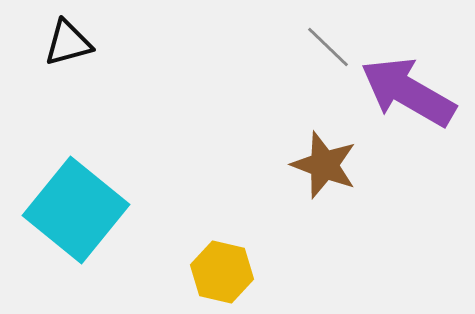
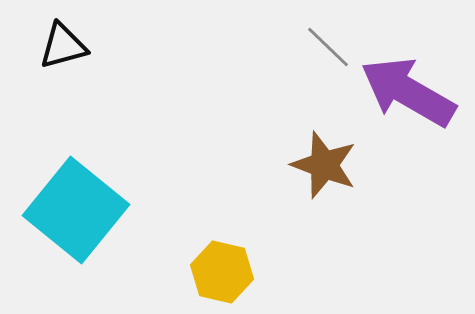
black triangle: moved 5 px left, 3 px down
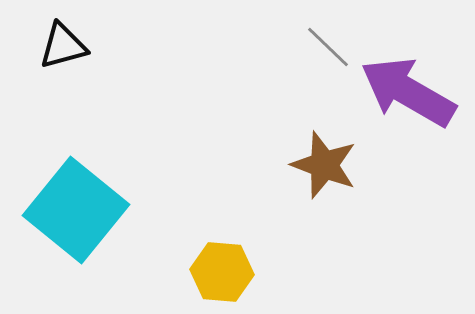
yellow hexagon: rotated 8 degrees counterclockwise
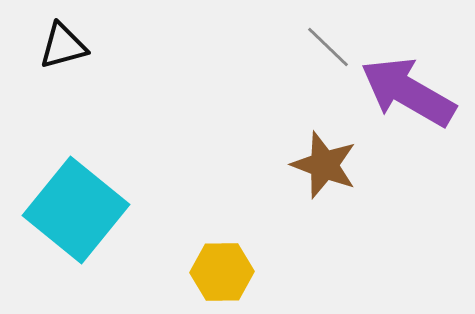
yellow hexagon: rotated 6 degrees counterclockwise
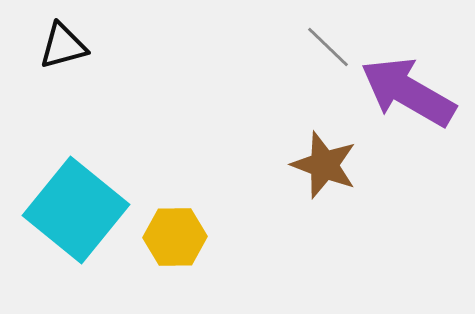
yellow hexagon: moved 47 px left, 35 px up
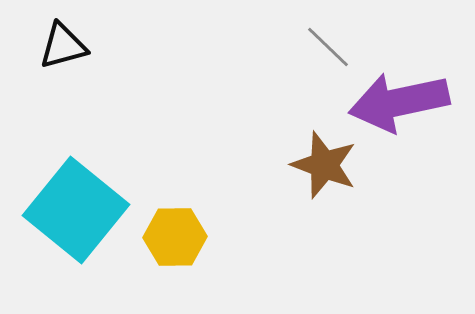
purple arrow: moved 9 px left, 10 px down; rotated 42 degrees counterclockwise
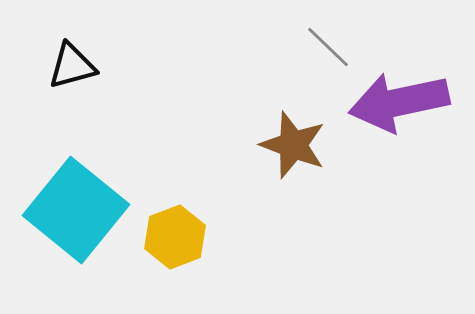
black triangle: moved 9 px right, 20 px down
brown star: moved 31 px left, 20 px up
yellow hexagon: rotated 20 degrees counterclockwise
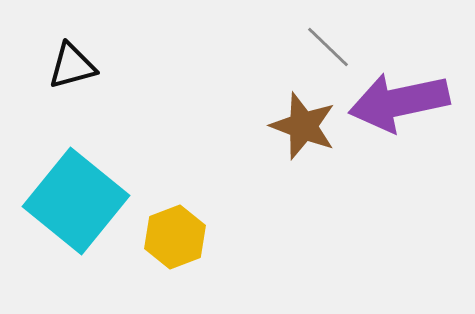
brown star: moved 10 px right, 19 px up
cyan square: moved 9 px up
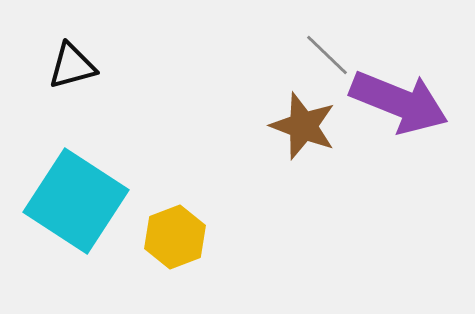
gray line: moved 1 px left, 8 px down
purple arrow: rotated 146 degrees counterclockwise
cyan square: rotated 6 degrees counterclockwise
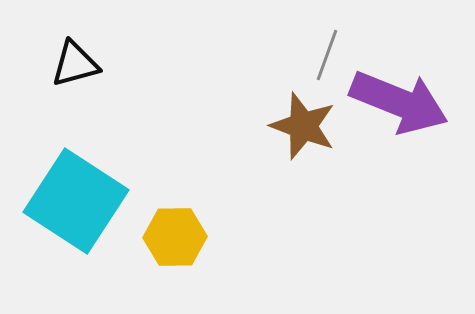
gray line: rotated 66 degrees clockwise
black triangle: moved 3 px right, 2 px up
yellow hexagon: rotated 20 degrees clockwise
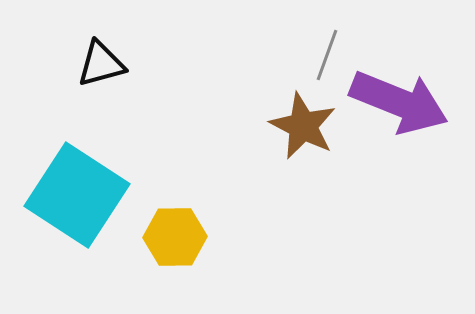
black triangle: moved 26 px right
brown star: rotated 6 degrees clockwise
cyan square: moved 1 px right, 6 px up
